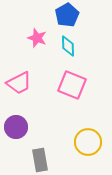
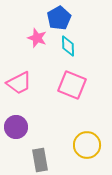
blue pentagon: moved 8 px left, 3 px down
yellow circle: moved 1 px left, 3 px down
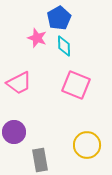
cyan diamond: moved 4 px left
pink square: moved 4 px right
purple circle: moved 2 px left, 5 px down
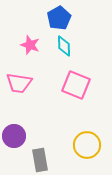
pink star: moved 7 px left, 7 px down
pink trapezoid: rotated 36 degrees clockwise
purple circle: moved 4 px down
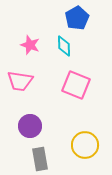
blue pentagon: moved 18 px right
pink trapezoid: moved 1 px right, 2 px up
purple circle: moved 16 px right, 10 px up
yellow circle: moved 2 px left
gray rectangle: moved 1 px up
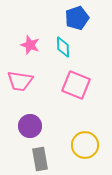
blue pentagon: rotated 10 degrees clockwise
cyan diamond: moved 1 px left, 1 px down
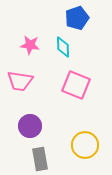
pink star: rotated 12 degrees counterclockwise
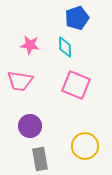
cyan diamond: moved 2 px right
yellow circle: moved 1 px down
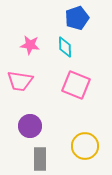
gray rectangle: rotated 10 degrees clockwise
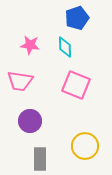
purple circle: moved 5 px up
